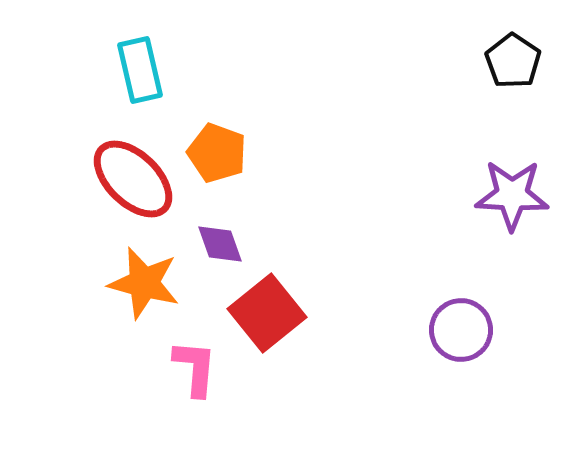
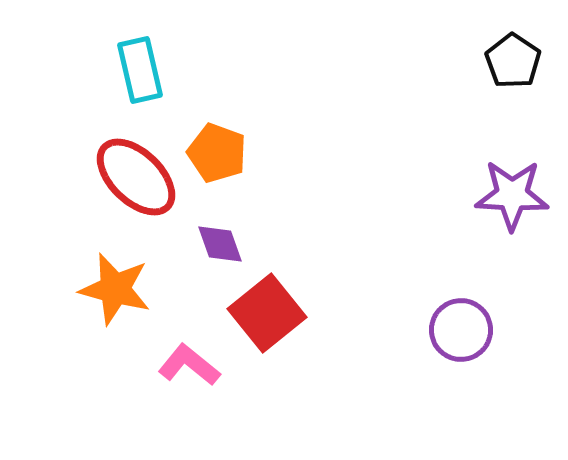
red ellipse: moved 3 px right, 2 px up
orange star: moved 29 px left, 6 px down
pink L-shape: moved 6 px left, 3 px up; rotated 56 degrees counterclockwise
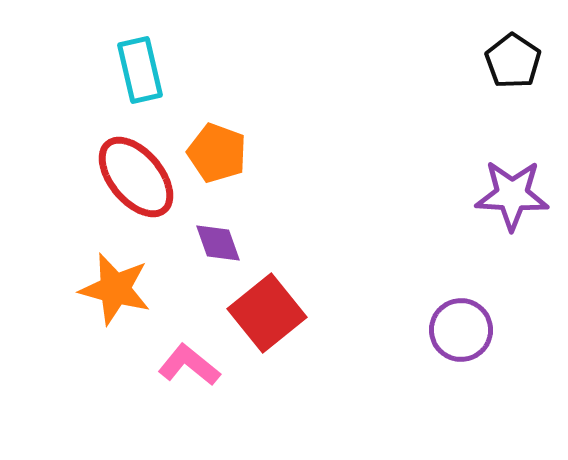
red ellipse: rotated 6 degrees clockwise
purple diamond: moved 2 px left, 1 px up
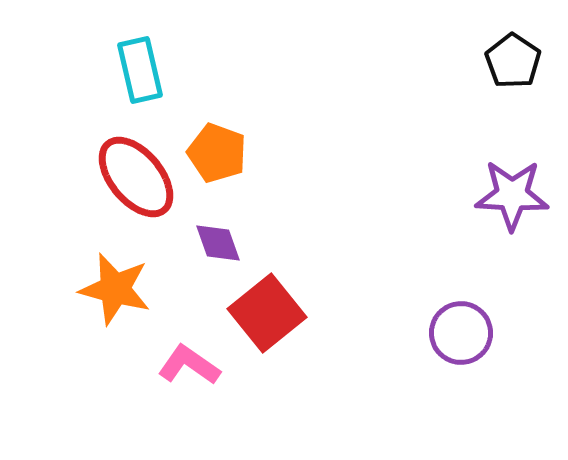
purple circle: moved 3 px down
pink L-shape: rotated 4 degrees counterclockwise
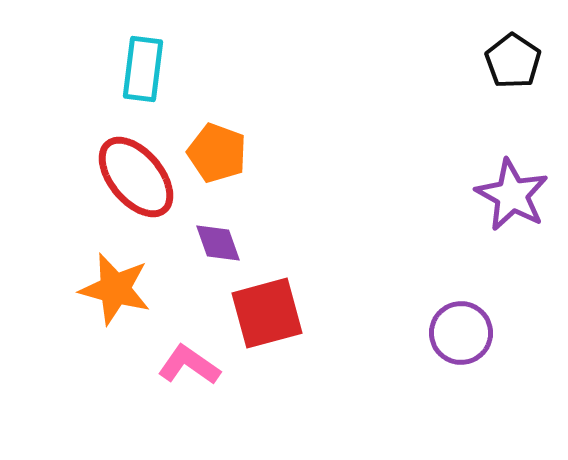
cyan rectangle: moved 3 px right, 1 px up; rotated 20 degrees clockwise
purple star: rotated 26 degrees clockwise
red square: rotated 24 degrees clockwise
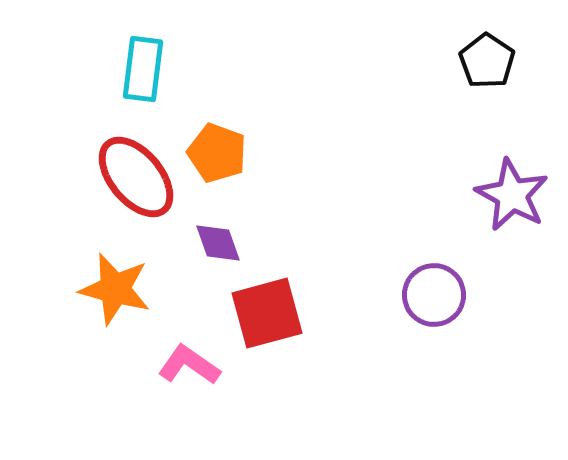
black pentagon: moved 26 px left
purple circle: moved 27 px left, 38 px up
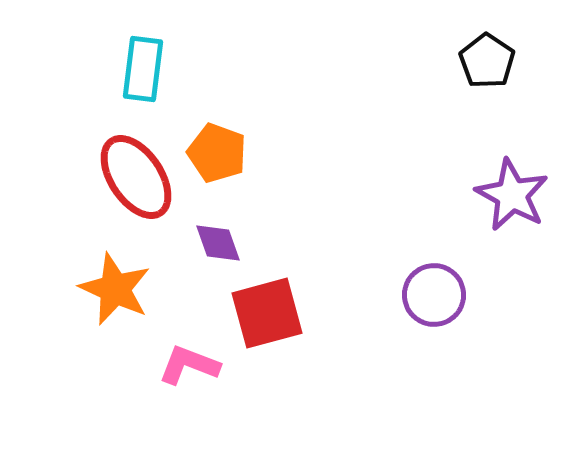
red ellipse: rotated 6 degrees clockwise
orange star: rotated 10 degrees clockwise
pink L-shape: rotated 14 degrees counterclockwise
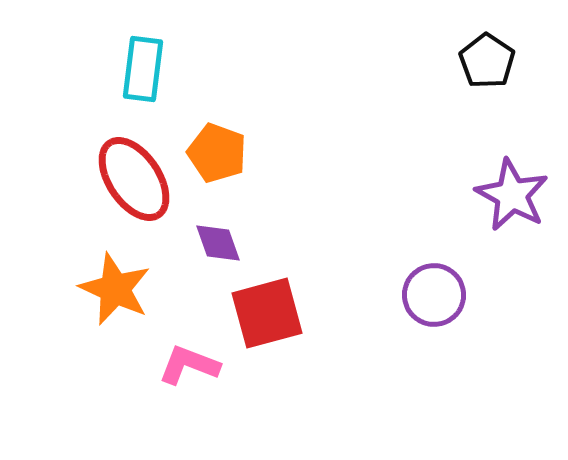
red ellipse: moved 2 px left, 2 px down
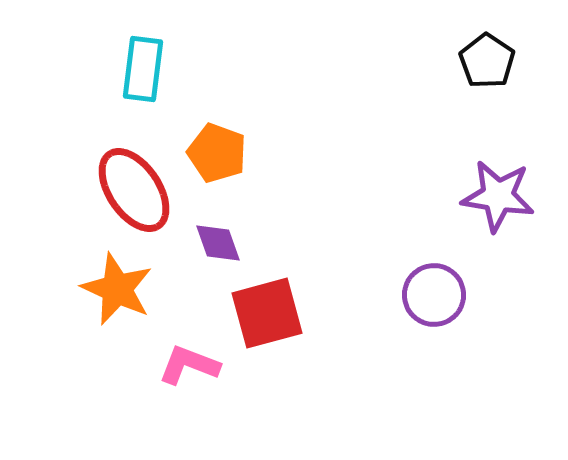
red ellipse: moved 11 px down
purple star: moved 14 px left, 1 px down; rotated 20 degrees counterclockwise
orange star: moved 2 px right
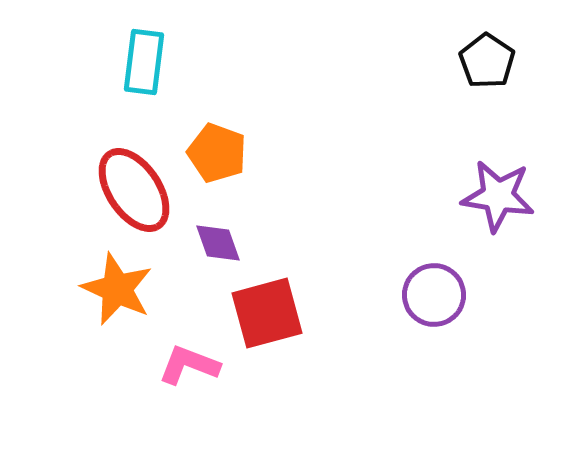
cyan rectangle: moved 1 px right, 7 px up
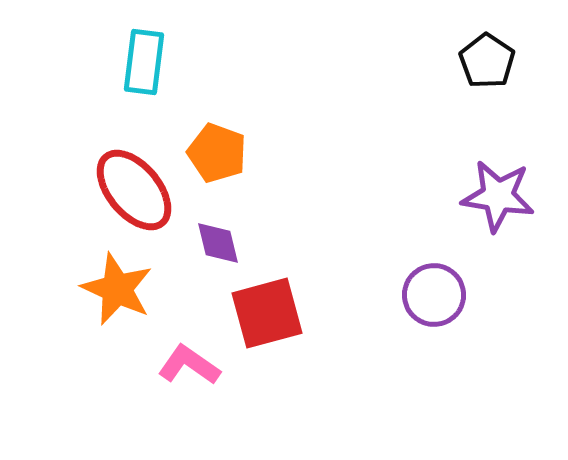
red ellipse: rotated 6 degrees counterclockwise
purple diamond: rotated 6 degrees clockwise
pink L-shape: rotated 14 degrees clockwise
